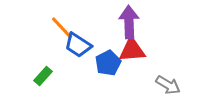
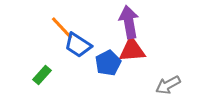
purple arrow: rotated 8 degrees counterclockwise
green rectangle: moved 1 px left, 1 px up
gray arrow: rotated 120 degrees clockwise
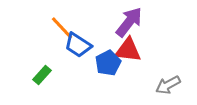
purple arrow: rotated 48 degrees clockwise
red triangle: moved 4 px left; rotated 12 degrees clockwise
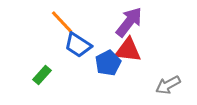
orange line: moved 6 px up
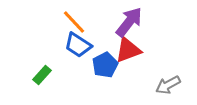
orange line: moved 12 px right
red triangle: rotated 28 degrees counterclockwise
blue pentagon: moved 3 px left, 2 px down
